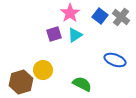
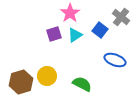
blue square: moved 14 px down
yellow circle: moved 4 px right, 6 px down
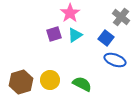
blue square: moved 6 px right, 8 px down
yellow circle: moved 3 px right, 4 px down
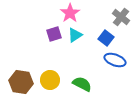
brown hexagon: rotated 25 degrees clockwise
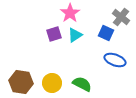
blue square: moved 5 px up; rotated 14 degrees counterclockwise
yellow circle: moved 2 px right, 3 px down
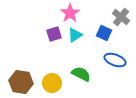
blue square: moved 2 px left
green semicircle: moved 1 px left, 10 px up
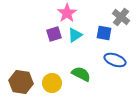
pink star: moved 3 px left
blue square: rotated 14 degrees counterclockwise
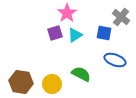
purple square: moved 1 px right, 1 px up
yellow circle: moved 1 px down
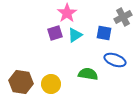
gray cross: moved 2 px right; rotated 24 degrees clockwise
green semicircle: moved 7 px right; rotated 18 degrees counterclockwise
yellow circle: moved 1 px left
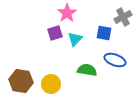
cyan triangle: moved 4 px down; rotated 14 degrees counterclockwise
green semicircle: moved 1 px left, 4 px up
brown hexagon: moved 1 px up
